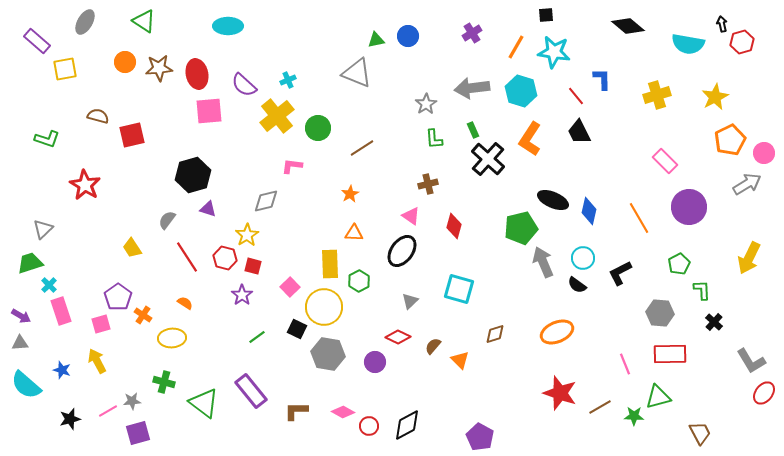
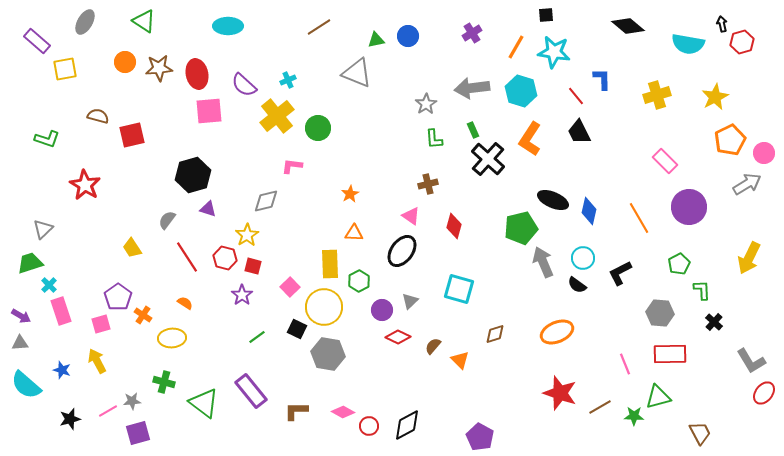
brown line at (362, 148): moved 43 px left, 121 px up
purple circle at (375, 362): moved 7 px right, 52 px up
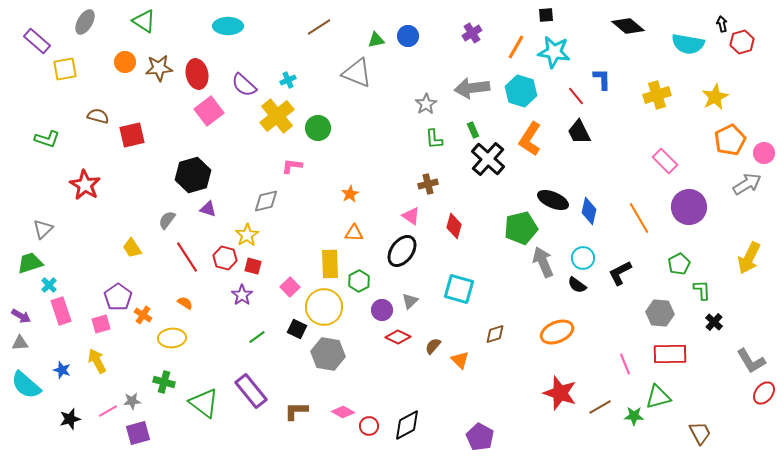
pink square at (209, 111): rotated 32 degrees counterclockwise
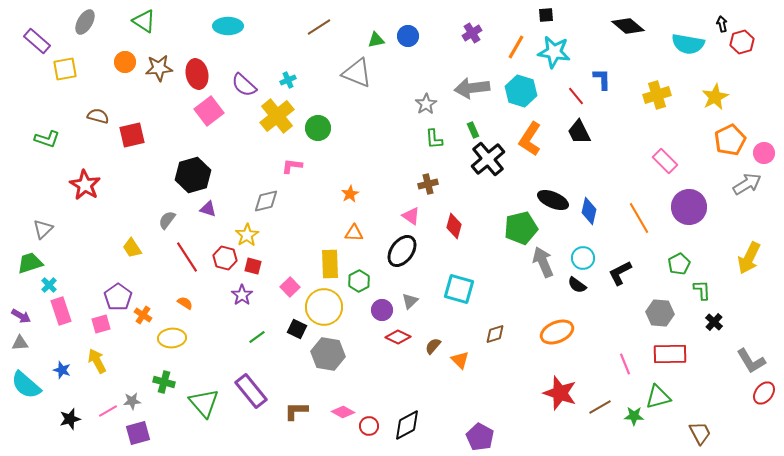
black cross at (488, 159): rotated 8 degrees clockwise
green triangle at (204, 403): rotated 12 degrees clockwise
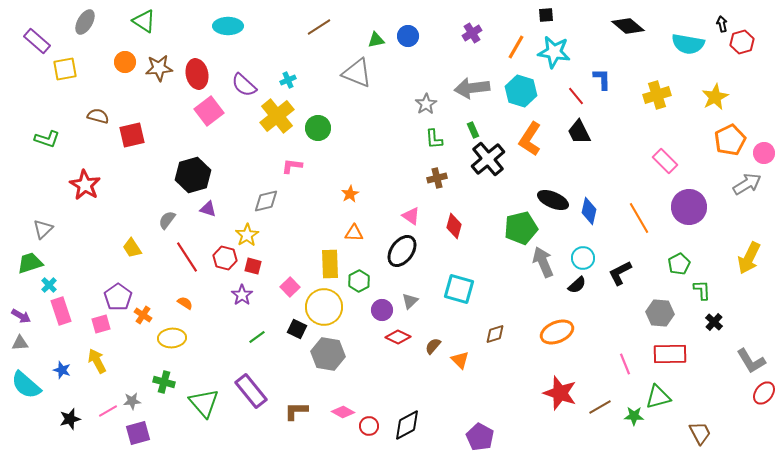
brown cross at (428, 184): moved 9 px right, 6 px up
black semicircle at (577, 285): rotated 78 degrees counterclockwise
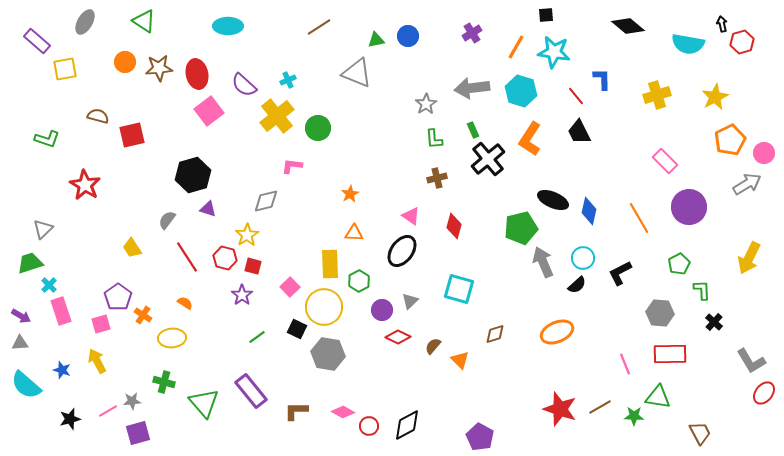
red star at (560, 393): moved 16 px down
green triangle at (658, 397): rotated 24 degrees clockwise
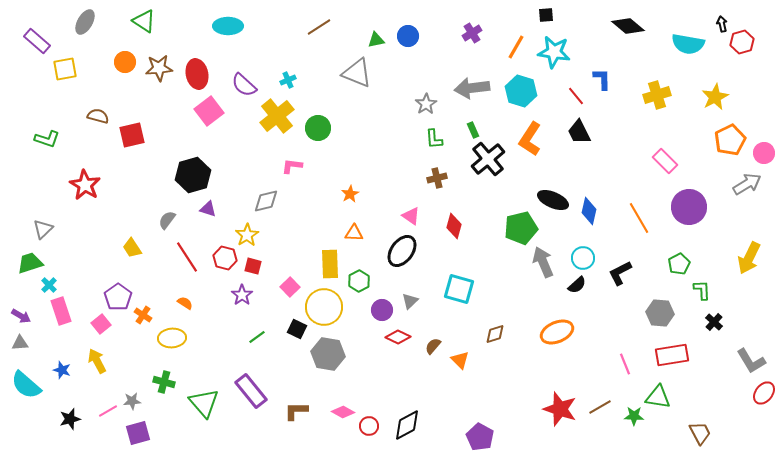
pink square at (101, 324): rotated 24 degrees counterclockwise
red rectangle at (670, 354): moved 2 px right, 1 px down; rotated 8 degrees counterclockwise
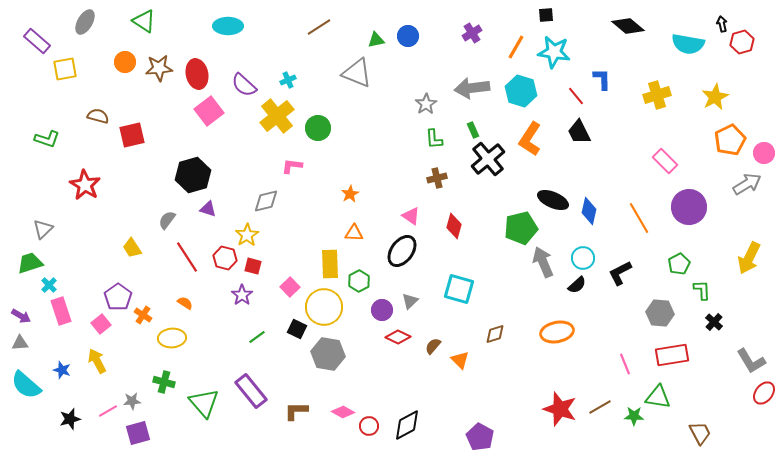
orange ellipse at (557, 332): rotated 12 degrees clockwise
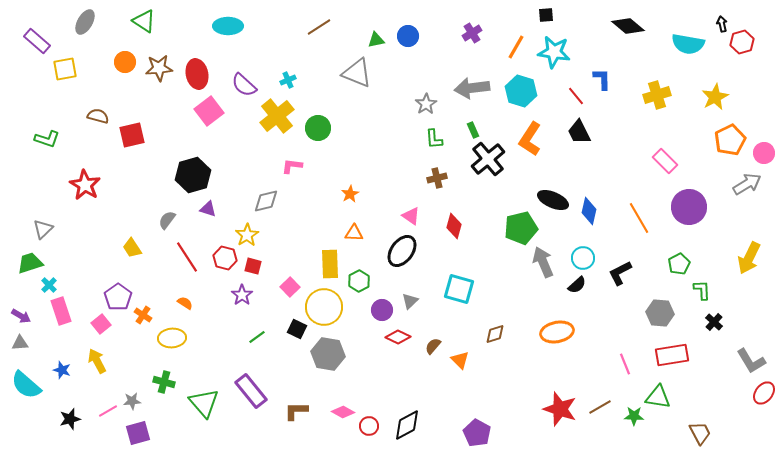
purple pentagon at (480, 437): moved 3 px left, 4 px up
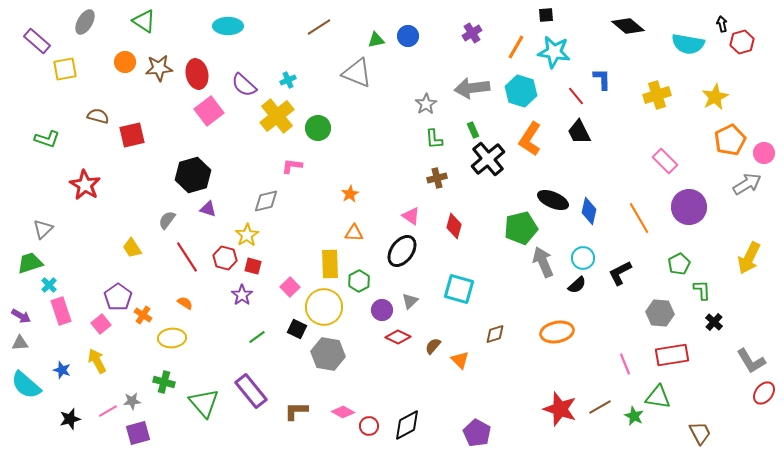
green star at (634, 416): rotated 24 degrees clockwise
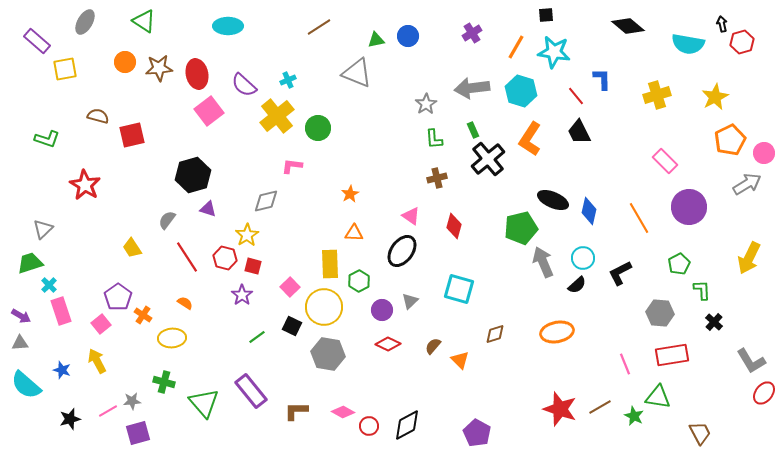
black square at (297, 329): moved 5 px left, 3 px up
red diamond at (398, 337): moved 10 px left, 7 px down
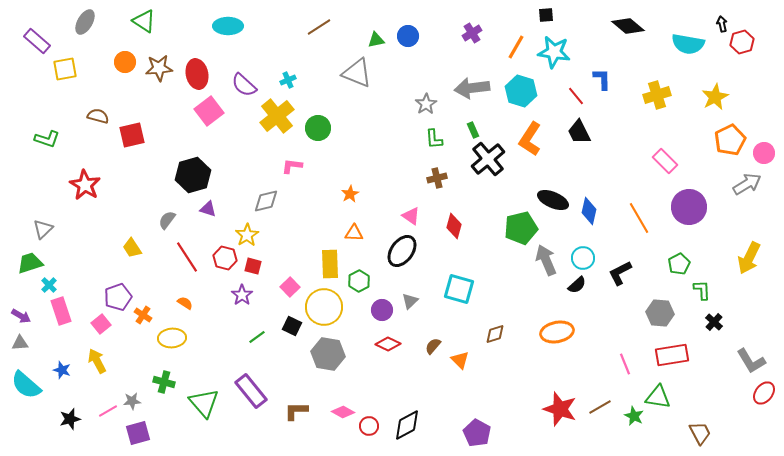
gray arrow at (543, 262): moved 3 px right, 2 px up
purple pentagon at (118, 297): rotated 16 degrees clockwise
